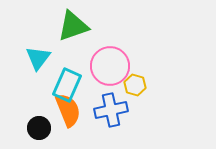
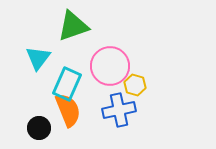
cyan rectangle: moved 1 px up
blue cross: moved 8 px right
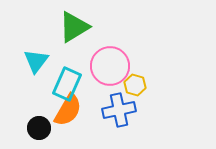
green triangle: moved 1 px right, 1 px down; rotated 12 degrees counterclockwise
cyan triangle: moved 2 px left, 3 px down
orange semicircle: rotated 52 degrees clockwise
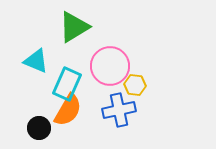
cyan triangle: rotated 44 degrees counterclockwise
yellow hexagon: rotated 10 degrees counterclockwise
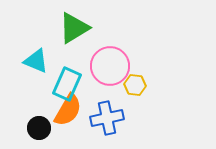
green triangle: moved 1 px down
blue cross: moved 12 px left, 8 px down
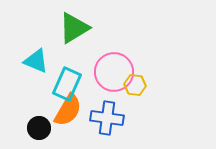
pink circle: moved 4 px right, 6 px down
blue cross: rotated 20 degrees clockwise
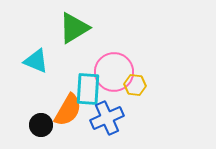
cyan rectangle: moved 21 px right, 5 px down; rotated 20 degrees counterclockwise
blue cross: rotated 32 degrees counterclockwise
black circle: moved 2 px right, 3 px up
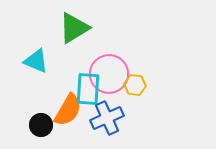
pink circle: moved 5 px left, 2 px down
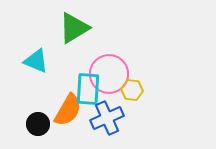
yellow hexagon: moved 3 px left, 5 px down
black circle: moved 3 px left, 1 px up
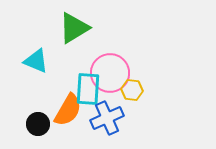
pink circle: moved 1 px right, 1 px up
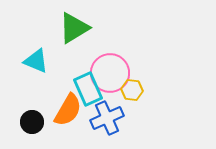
cyan rectangle: rotated 28 degrees counterclockwise
black circle: moved 6 px left, 2 px up
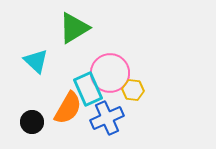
cyan triangle: rotated 20 degrees clockwise
yellow hexagon: moved 1 px right
orange semicircle: moved 2 px up
